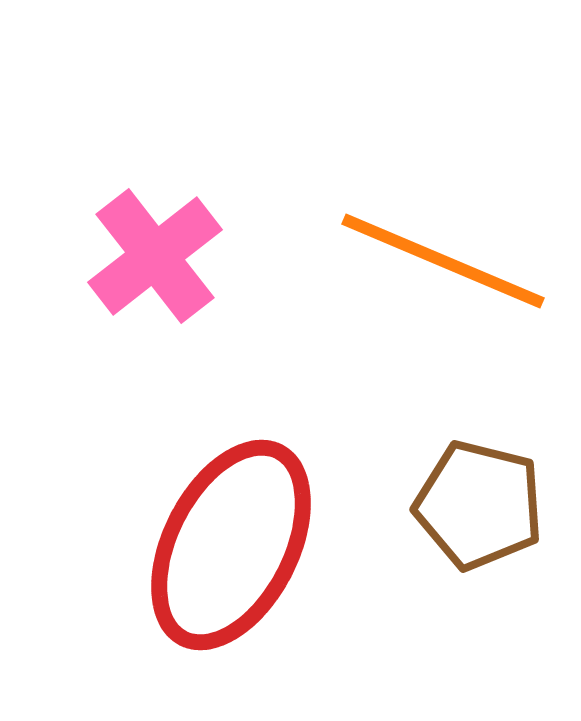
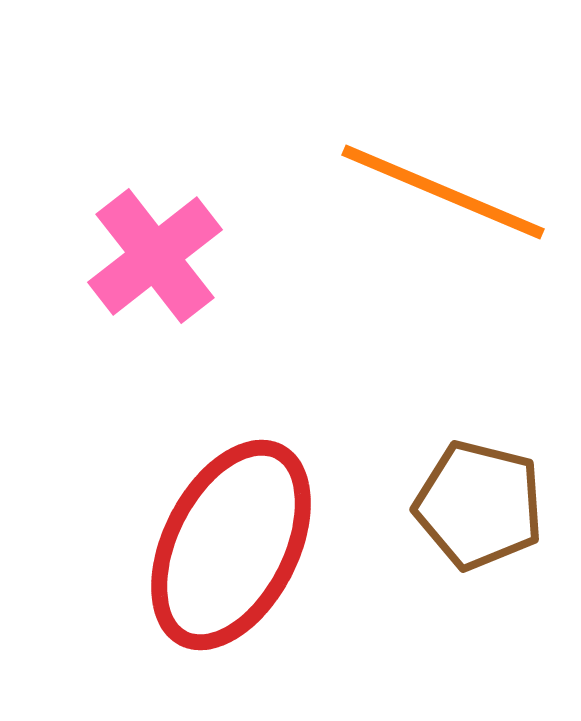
orange line: moved 69 px up
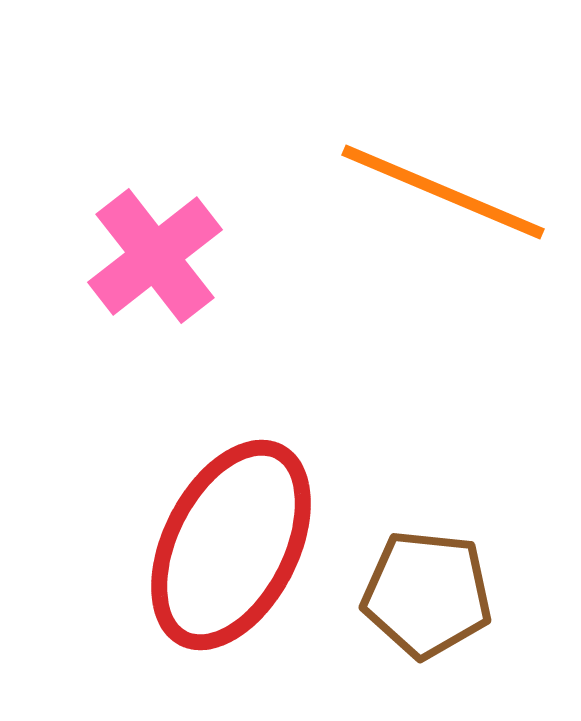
brown pentagon: moved 52 px left, 89 px down; rotated 8 degrees counterclockwise
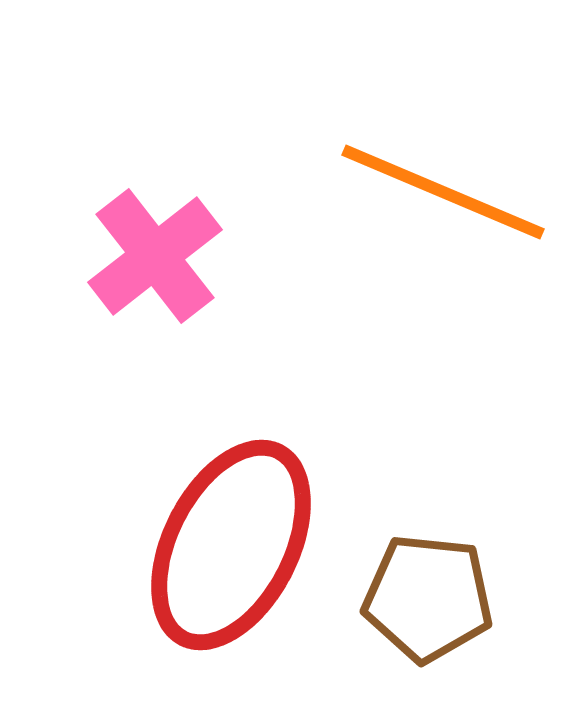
brown pentagon: moved 1 px right, 4 px down
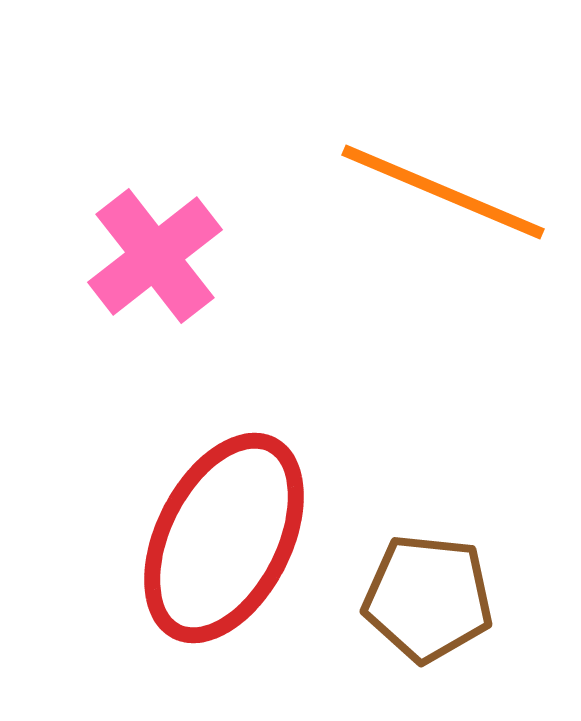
red ellipse: moved 7 px left, 7 px up
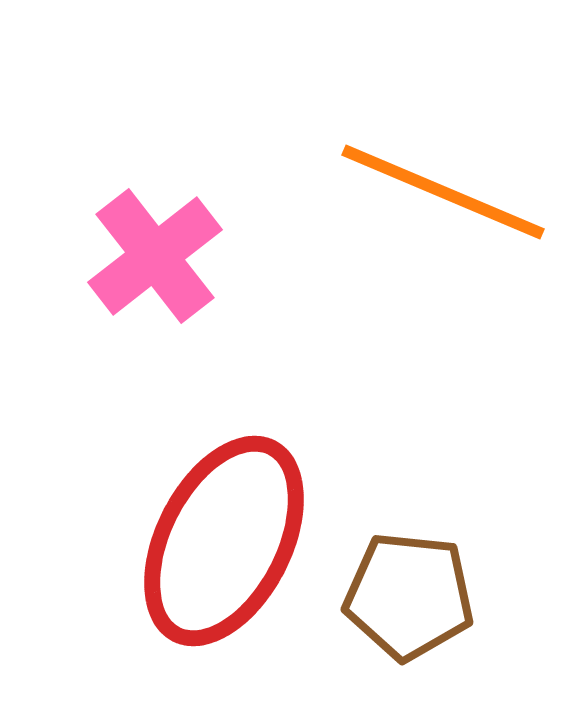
red ellipse: moved 3 px down
brown pentagon: moved 19 px left, 2 px up
